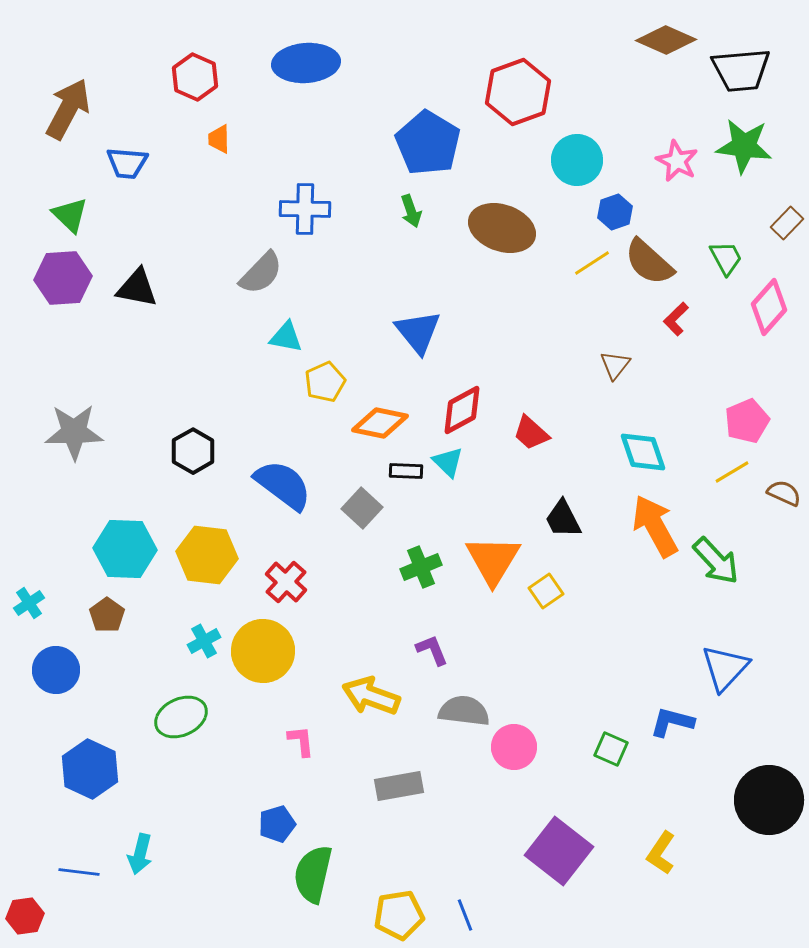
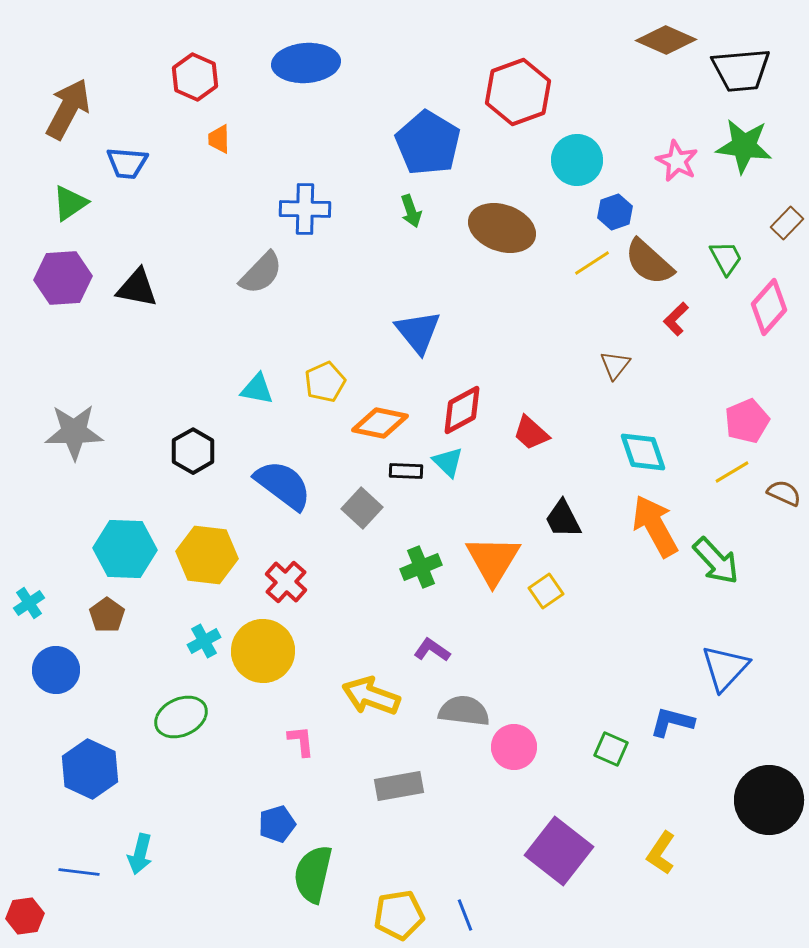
green triangle at (70, 215): moved 12 px up; rotated 42 degrees clockwise
cyan triangle at (286, 337): moved 29 px left, 52 px down
purple L-shape at (432, 650): rotated 33 degrees counterclockwise
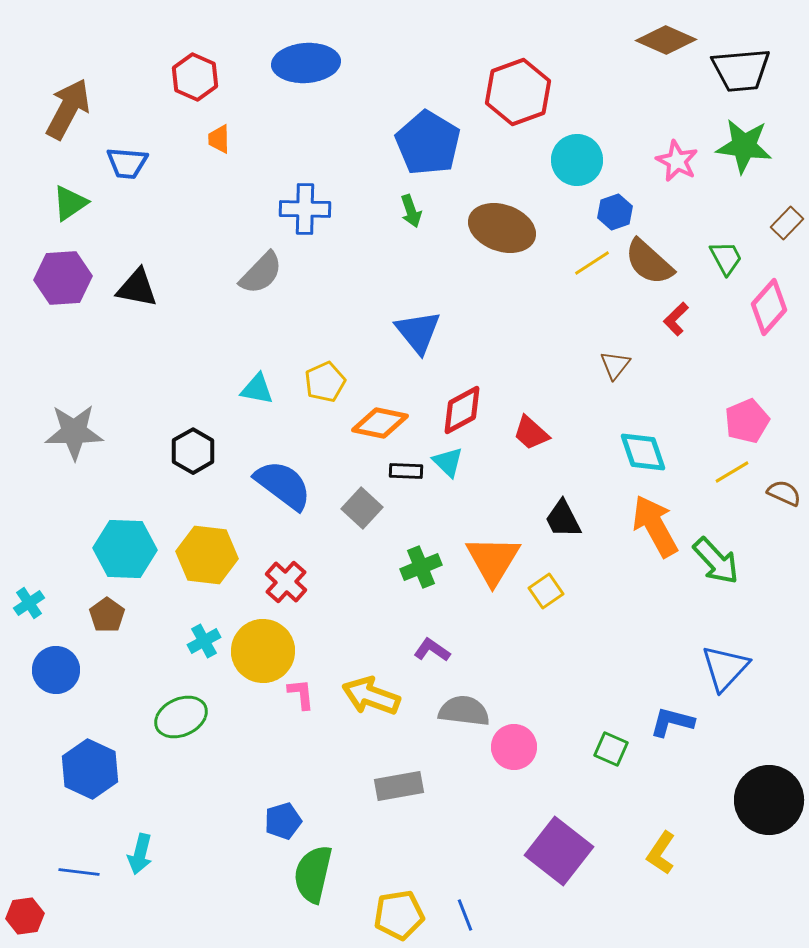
pink L-shape at (301, 741): moved 47 px up
blue pentagon at (277, 824): moved 6 px right, 3 px up
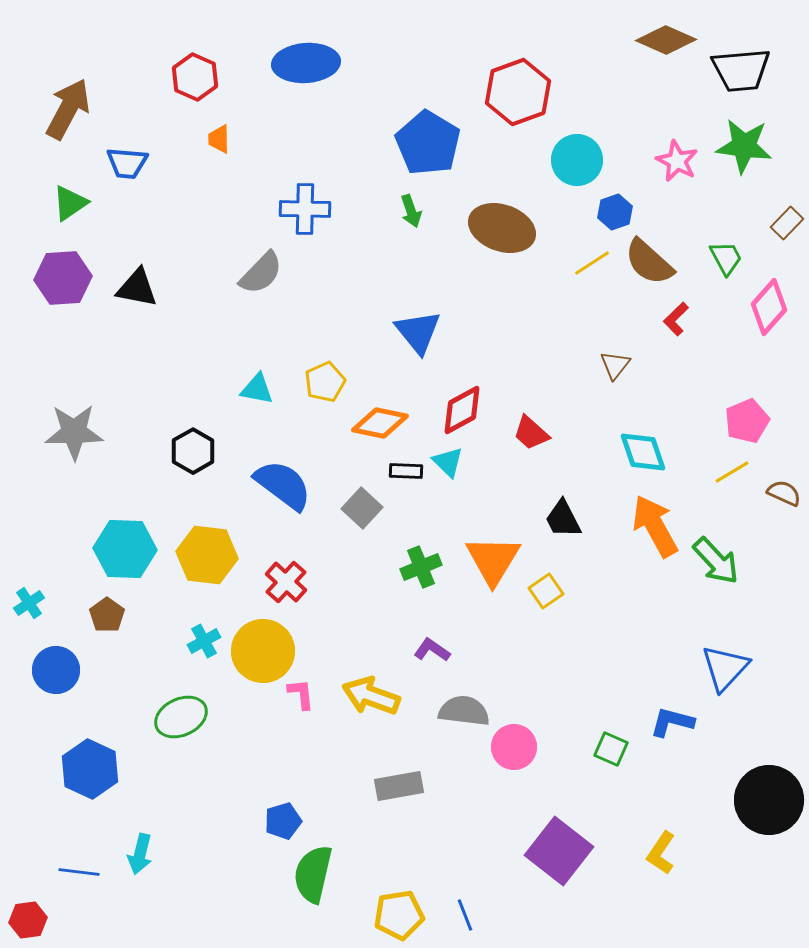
red hexagon at (25, 916): moved 3 px right, 4 px down
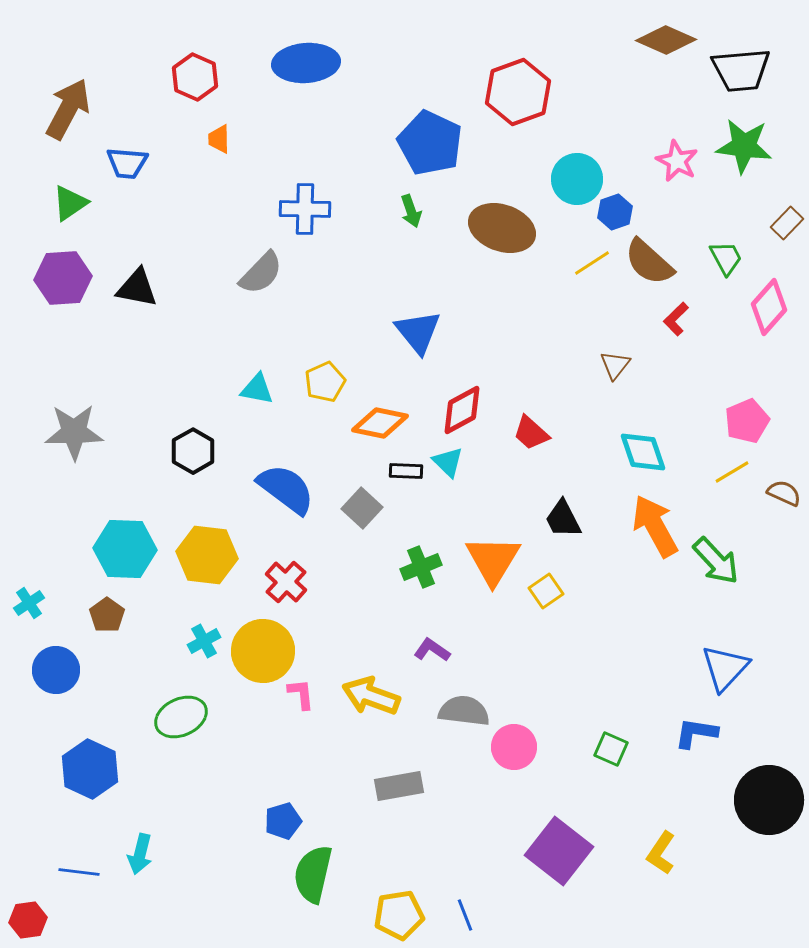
blue pentagon at (428, 143): moved 2 px right; rotated 6 degrees counterclockwise
cyan circle at (577, 160): moved 19 px down
blue semicircle at (283, 485): moved 3 px right, 4 px down
blue L-shape at (672, 722): moved 24 px right, 11 px down; rotated 6 degrees counterclockwise
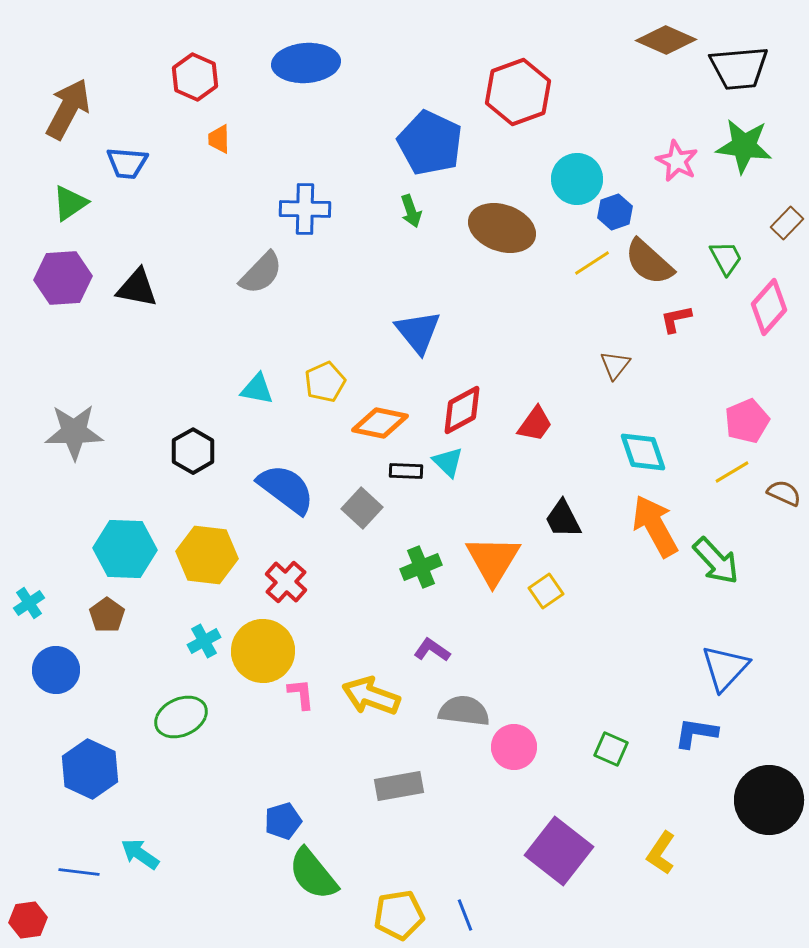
black trapezoid at (741, 70): moved 2 px left, 2 px up
red L-shape at (676, 319): rotated 32 degrees clockwise
red trapezoid at (531, 433): moved 4 px right, 9 px up; rotated 96 degrees counterclockwise
cyan arrow at (140, 854): rotated 111 degrees clockwise
green semicircle at (313, 874): rotated 52 degrees counterclockwise
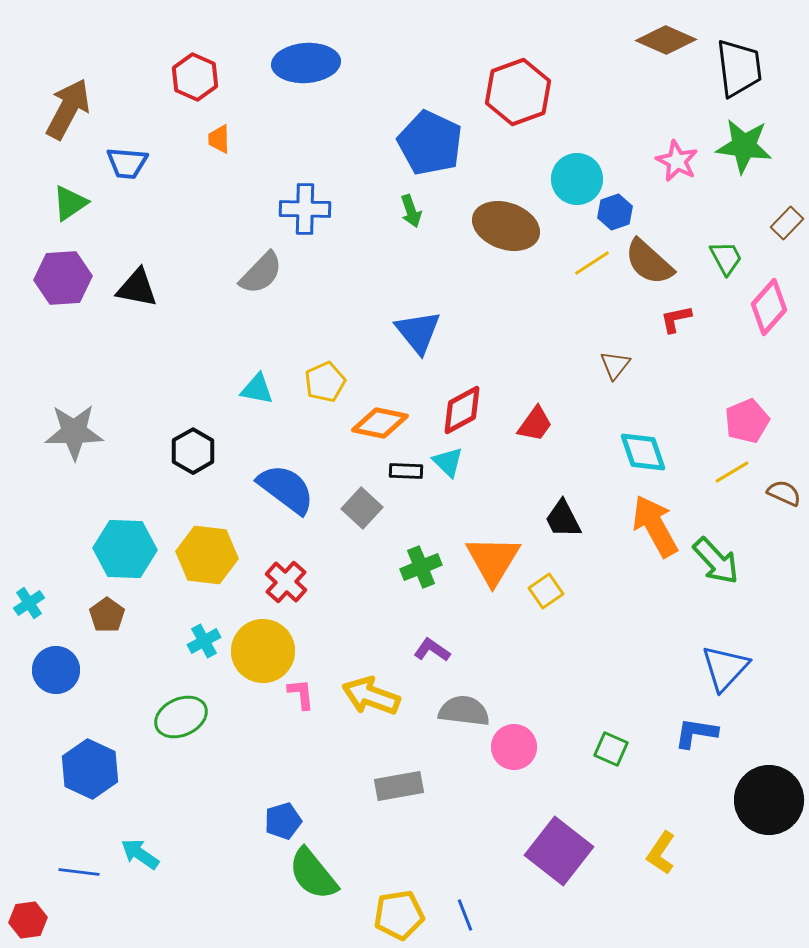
black trapezoid at (739, 68): rotated 92 degrees counterclockwise
brown ellipse at (502, 228): moved 4 px right, 2 px up
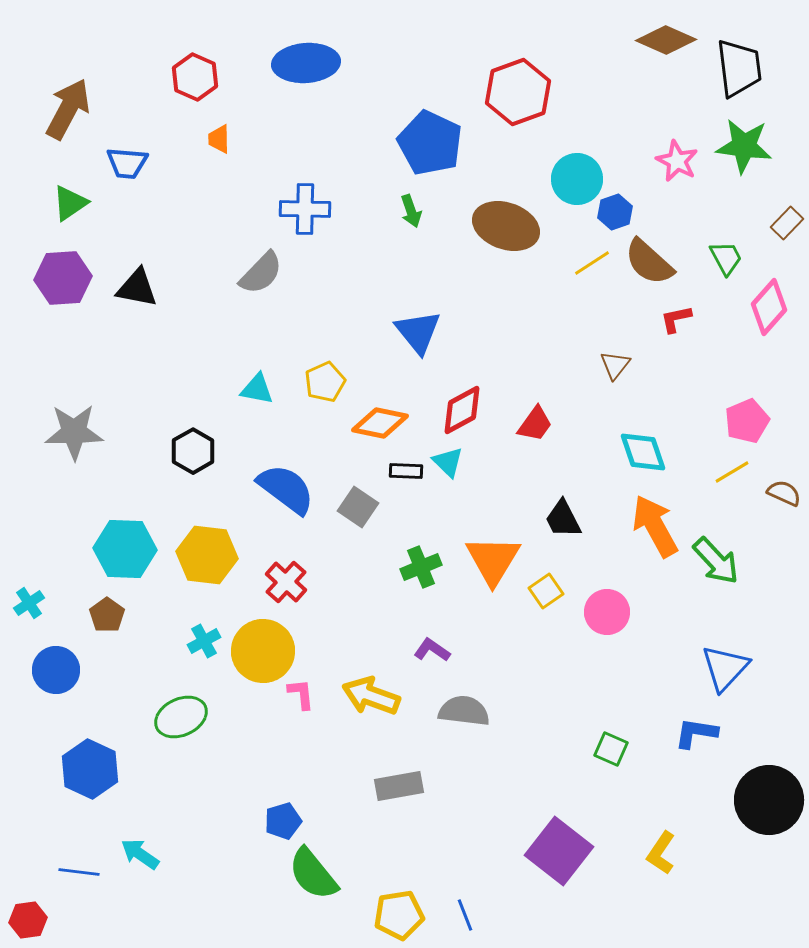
gray square at (362, 508): moved 4 px left, 1 px up; rotated 9 degrees counterclockwise
pink circle at (514, 747): moved 93 px right, 135 px up
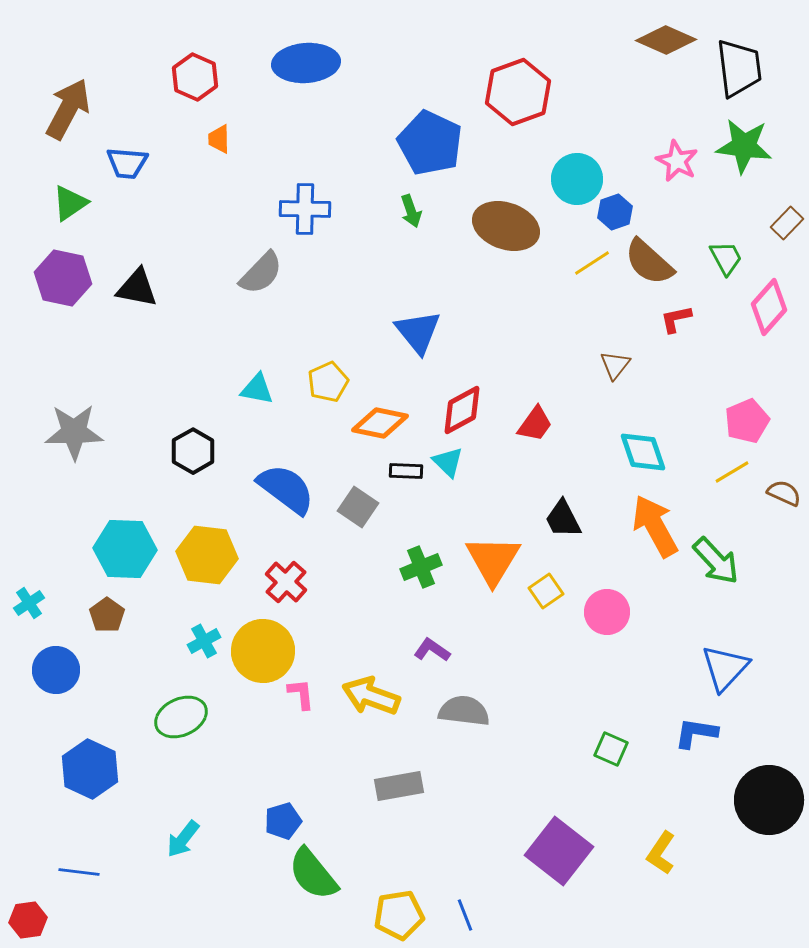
purple hexagon at (63, 278): rotated 16 degrees clockwise
yellow pentagon at (325, 382): moved 3 px right
cyan arrow at (140, 854): moved 43 px right, 15 px up; rotated 87 degrees counterclockwise
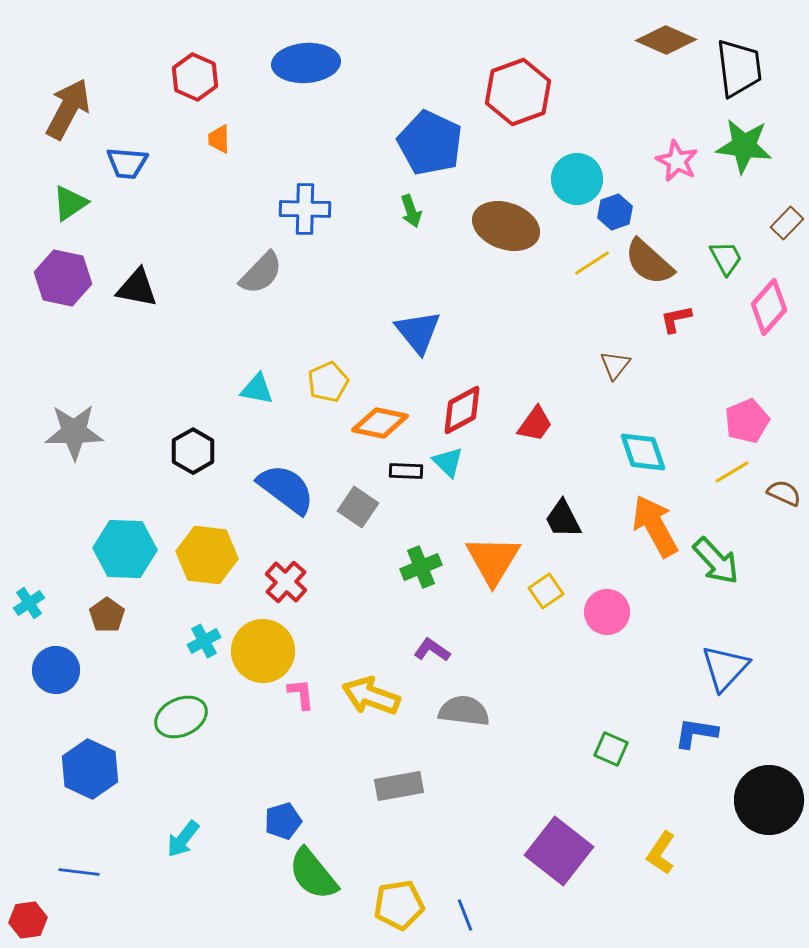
yellow pentagon at (399, 915): moved 10 px up
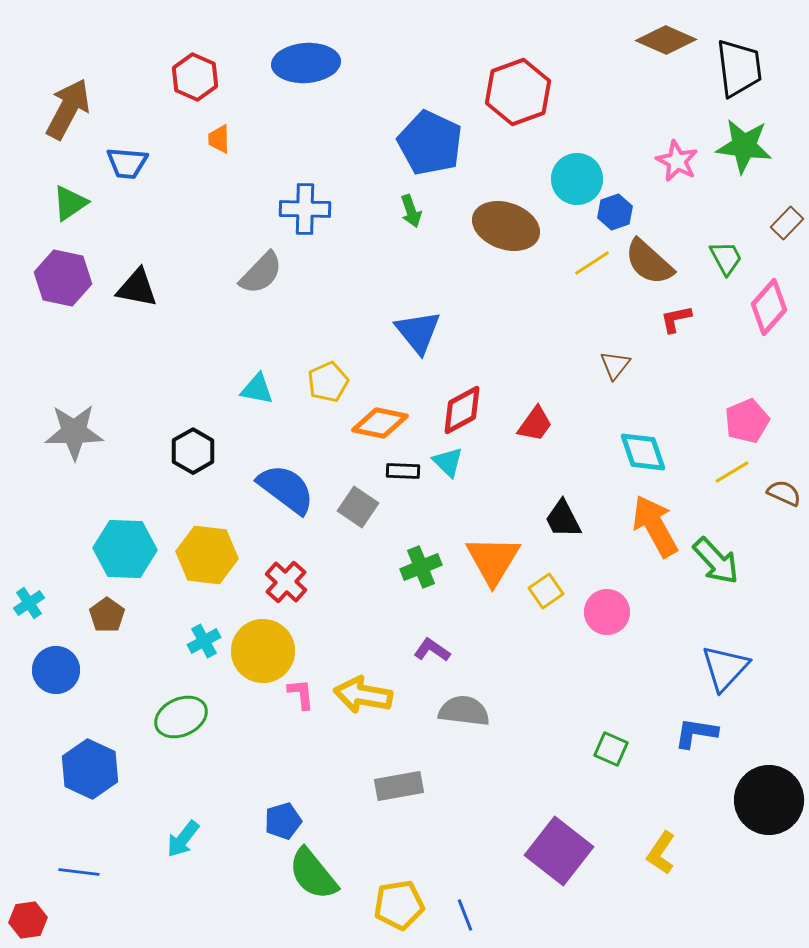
black rectangle at (406, 471): moved 3 px left
yellow arrow at (371, 696): moved 8 px left, 1 px up; rotated 10 degrees counterclockwise
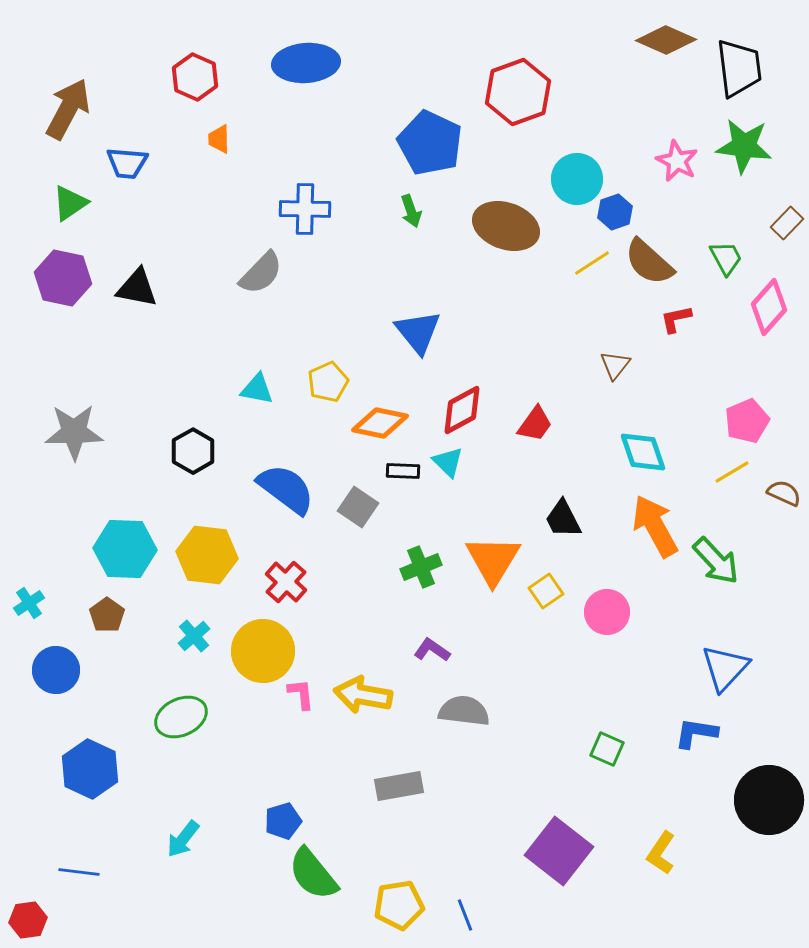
cyan cross at (204, 641): moved 10 px left, 5 px up; rotated 12 degrees counterclockwise
green square at (611, 749): moved 4 px left
